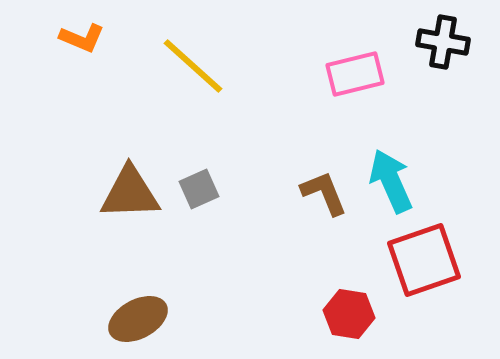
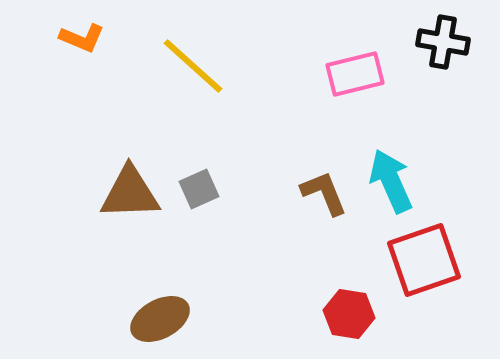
brown ellipse: moved 22 px right
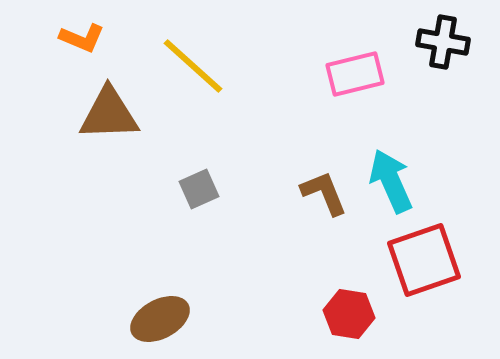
brown triangle: moved 21 px left, 79 px up
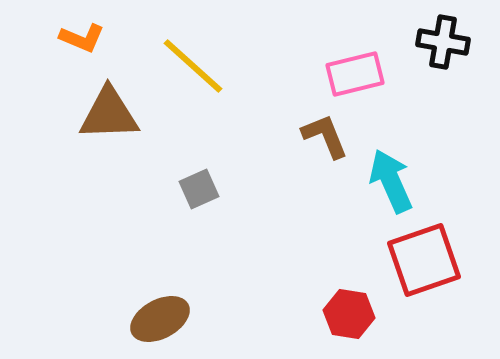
brown L-shape: moved 1 px right, 57 px up
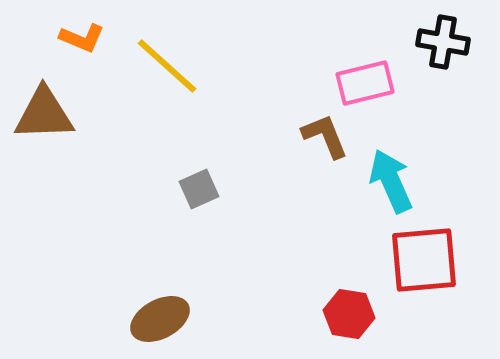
yellow line: moved 26 px left
pink rectangle: moved 10 px right, 9 px down
brown triangle: moved 65 px left
red square: rotated 14 degrees clockwise
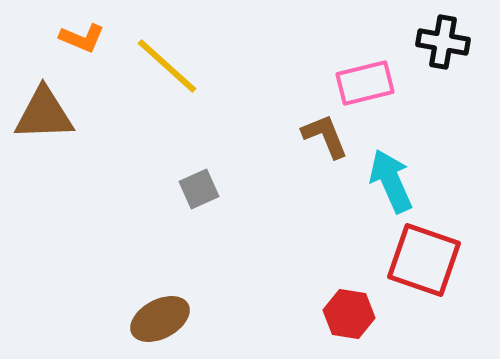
red square: rotated 24 degrees clockwise
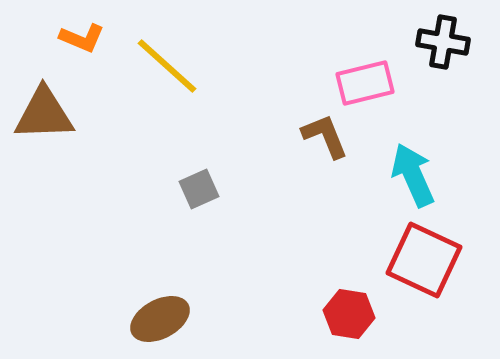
cyan arrow: moved 22 px right, 6 px up
red square: rotated 6 degrees clockwise
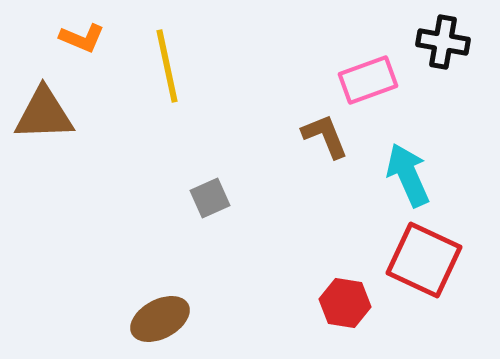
yellow line: rotated 36 degrees clockwise
pink rectangle: moved 3 px right, 3 px up; rotated 6 degrees counterclockwise
cyan arrow: moved 5 px left
gray square: moved 11 px right, 9 px down
red hexagon: moved 4 px left, 11 px up
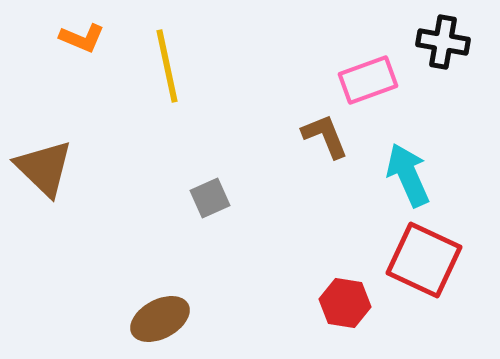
brown triangle: moved 54 px down; rotated 46 degrees clockwise
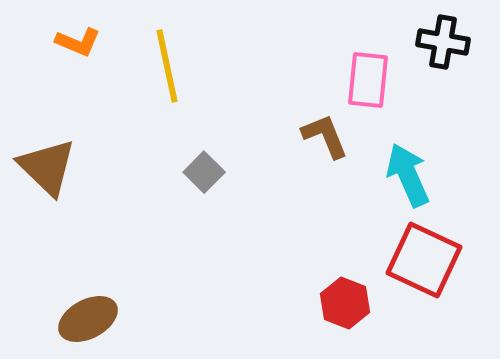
orange L-shape: moved 4 px left, 4 px down
pink rectangle: rotated 64 degrees counterclockwise
brown triangle: moved 3 px right, 1 px up
gray square: moved 6 px left, 26 px up; rotated 21 degrees counterclockwise
red hexagon: rotated 12 degrees clockwise
brown ellipse: moved 72 px left
